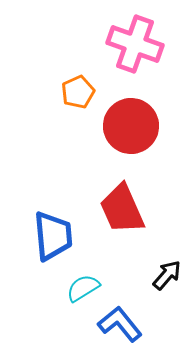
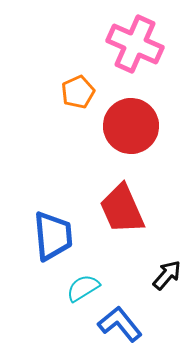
pink cross: rotated 4 degrees clockwise
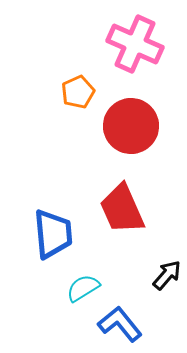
blue trapezoid: moved 2 px up
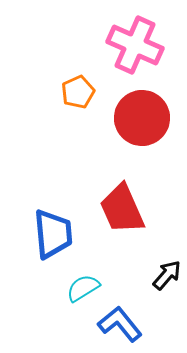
pink cross: moved 1 px down
red circle: moved 11 px right, 8 px up
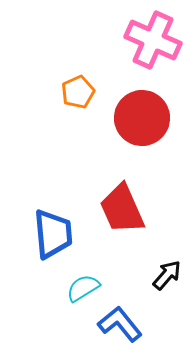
pink cross: moved 18 px right, 5 px up
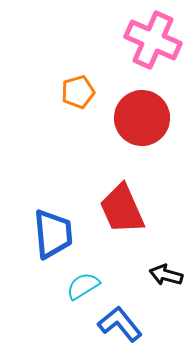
orange pentagon: rotated 8 degrees clockwise
black arrow: moved 1 px left; rotated 116 degrees counterclockwise
cyan semicircle: moved 2 px up
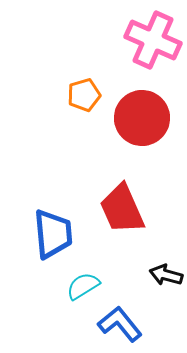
orange pentagon: moved 6 px right, 3 px down
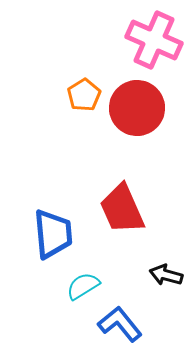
pink cross: moved 1 px right
orange pentagon: rotated 16 degrees counterclockwise
red circle: moved 5 px left, 10 px up
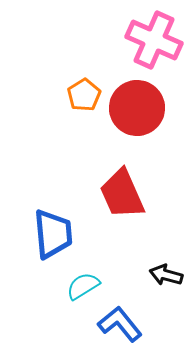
red trapezoid: moved 15 px up
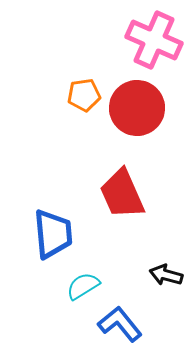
orange pentagon: rotated 24 degrees clockwise
